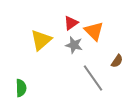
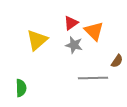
yellow triangle: moved 4 px left
gray line: rotated 56 degrees counterclockwise
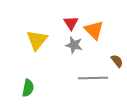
red triangle: rotated 28 degrees counterclockwise
orange triangle: moved 1 px up
yellow triangle: rotated 10 degrees counterclockwise
brown semicircle: rotated 72 degrees counterclockwise
green semicircle: moved 7 px right; rotated 12 degrees clockwise
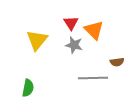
brown semicircle: moved 1 px down; rotated 120 degrees clockwise
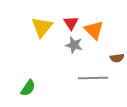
yellow triangle: moved 5 px right, 13 px up
brown semicircle: moved 4 px up
green semicircle: rotated 24 degrees clockwise
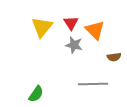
orange triangle: moved 1 px right
brown semicircle: moved 3 px left, 1 px up
gray line: moved 6 px down
green semicircle: moved 8 px right, 6 px down
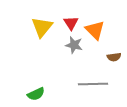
green semicircle: rotated 30 degrees clockwise
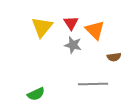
gray star: moved 1 px left
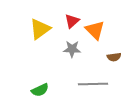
red triangle: moved 1 px right, 2 px up; rotated 21 degrees clockwise
yellow triangle: moved 2 px left, 2 px down; rotated 15 degrees clockwise
gray star: moved 1 px left, 4 px down; rotated 12 degrees counterclockwise
green semicircle: moved 4 px right, 4 px up
